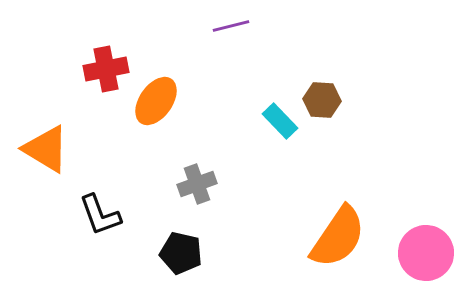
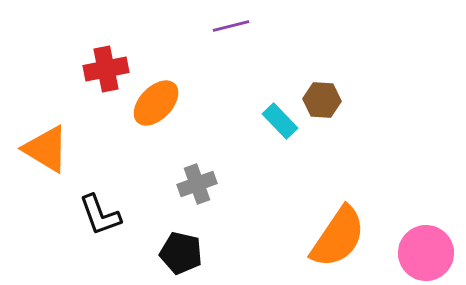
orange ellipse: moved 2 px down; rotated 9 degrees clockwise
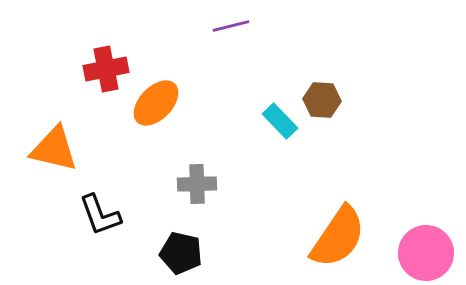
orange triangle: moved 8 px right; rotated 18 degrees counterclockwise
gray cross: rotated 18 degrees clockwise
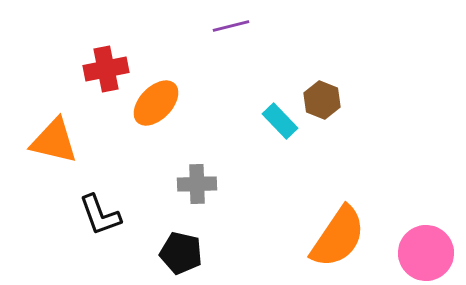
brown hexagon: rotated 18 degrees clockwise
orange triangle: moved 8 px up
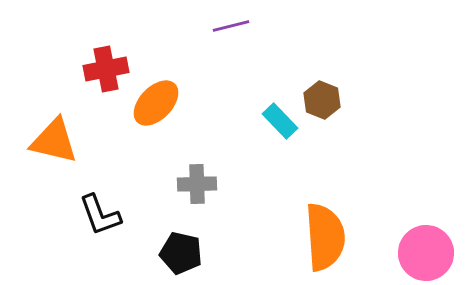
orange semicircle: moved 13 px left; rotated 38 degrees counterclockwise
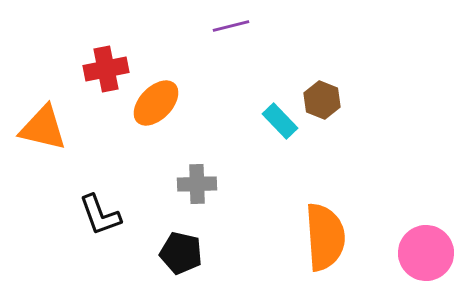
orange triangle: moved 11 px left, 13 px up
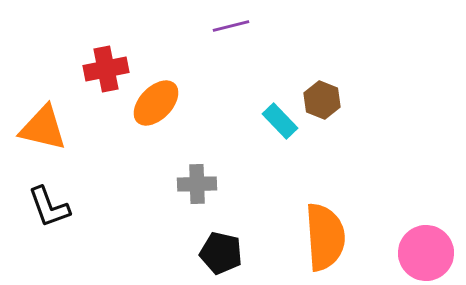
black L-shape: moved 51 px left, 8 px up
black pentagon: moved 40 px right
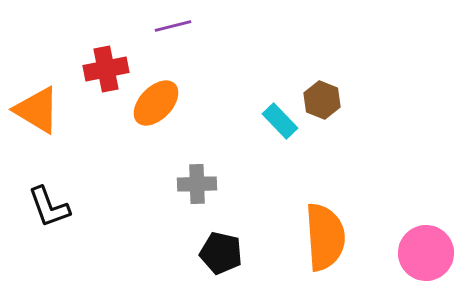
purple line: moved 58 px left
orange triangle: moved 6 px left, 18 px up; rotated 18 degrees clockwise
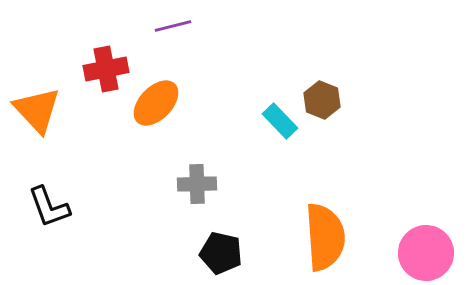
orange triangle: rotated 16 degrees clockwise
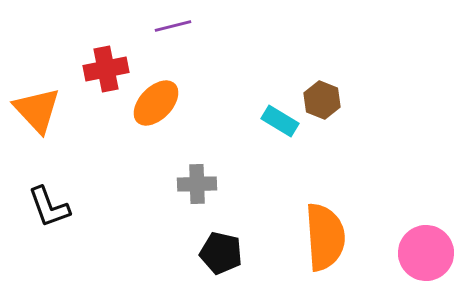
cyan rectangle: rotated 15 degrees counterclockwise
